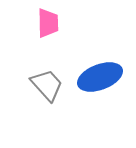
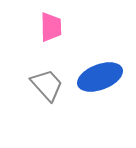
pink trapezoid: moved 3 px right, 4 px down
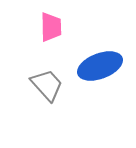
blue ellipse: moved 11 px up
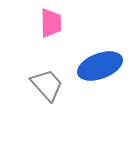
pink trapezoid: moved 4 px up
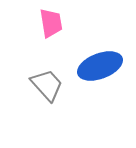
pink trapezoid: rotated 8 degrees counterclockwise
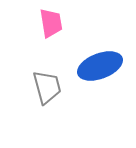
gray trapezoid: moved 2 px down; rotated 27 degrees clockwise
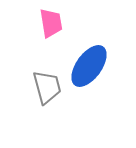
blue ellipse: moved 11 px left; rotated 33 degrees counterclockwise
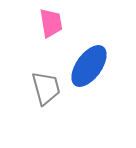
gray trapezoid: moved 1 px left, 1 px down
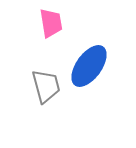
gray trapezoid: moved 2 px up
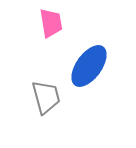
gray trapezoid: moved 11 px down
